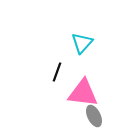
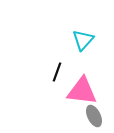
cyan triangle: moved 1 px right, 3 px up
pink triangle: moved 1 px left, 2 px up
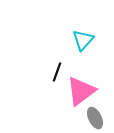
pink triangle: moved 1 px left; rotated 44 degrees counterclockwise
gray ellipse: moved 1 px right, 2 px down
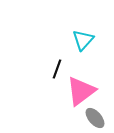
black line: moved 3 px up
gray ellipse: rotated 15 degrees counterclockwise
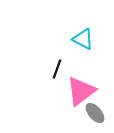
cyan triangle: moved 1 px up; rotated 45 degrees counterclockwise
gray ellipse: moved 5 px up
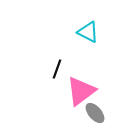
cyan triangle: moved 5 px right, 7 px up
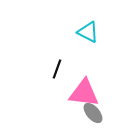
pink triangle: moved 3 px right, 2 px down; rotated 44 degrees clockwise
gray ellipse: moved 2 px left
